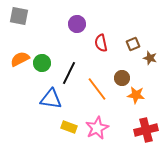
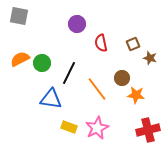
red cross: moved 2 px right
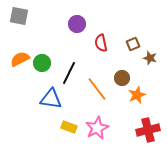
orange star: moved 1 px right; rotated 30 degrees counterclockwise
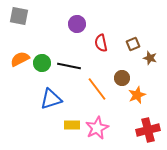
black line: moved 7 px up; rotated 75 degrees clockwise
blue triangle: rotated 25 degrees counterclockwise
yellow rectangle: moved 3 px right, 2 px up; rotated 21 degrees counterclockwise
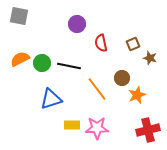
pink star: rotated 25 degrees clockwise
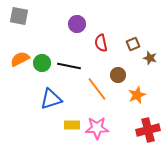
brown circle: moved 4 px left, 3 px up
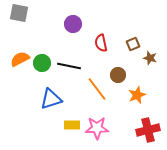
gray square: moved 3 px up
purple circle: moved 4 px left
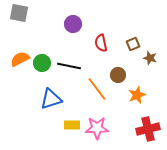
red cross: moved 1 px up
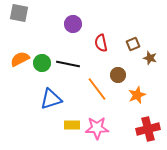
black line: moved 1 px left, 2 px up
